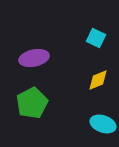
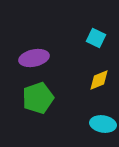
yellow diamond: moved 1 px right
green pentagon: moved 6 px right, 5 px up; rotated 8 degrees clockwise
cyan ellipse: rotated 10 degrees counterclockwise
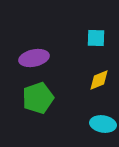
cyan square: rotated 24 degrees counterclockwise
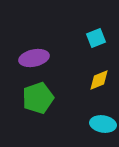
cyan square: rotated 24 degrees counterclockwise
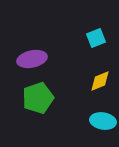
purple ellipse: moved 2 px left, 1 px down
yellow diamond: moved 1 px right, 1 px down
cyan ellipse: moved 3 px up
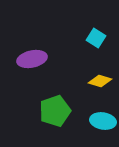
cyan square: rotated 36 degrees counterclockwise
yellow diamond: rotated 40 degrees clockwise
green pentagon: moved 17 px right, 13 px down
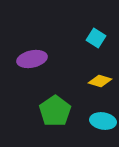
green pentagon: rotated 16 degrees counterclockwise
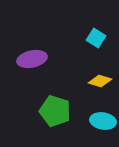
green pentagon: rotated 20 degrees counterclockwise
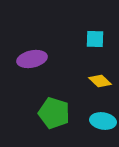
cyan square: moved 1 px left, 1 px down; rotated 30 degrees counterclockwise
yellow diamond: rotated 25 degrees clockwise
green pentagon: moved 1 px left, 2 px down
